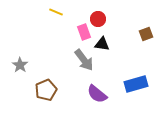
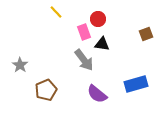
yellow line: rotated 24 degrees clockwise
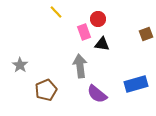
gray arrow: moved 4 px left, 6 px down; rotated 150 degrees counterclockwise
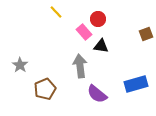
pink rectangle: rotated 21 degrees counterclockwise
black triangle: moved 1 px left, 2 px down
brown pentagon: moved 1 px left, 1 px up
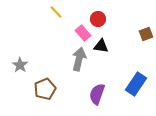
pink rectangle: moved 1 px left, 1 px down
gray arrow: moved 1 px left, 7 px up; rotated 20 degrees clockwise
blue rectangle: rotated 40 degrees counterclockwise
purple semicircle: rotated 70 degrees clockwise
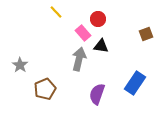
blue rectangle: moved 1 px left, 1 px up
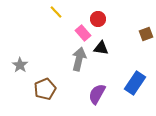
black triangle: moved 2 px down
purple semicircle: rotated 10 degrees clockwise
